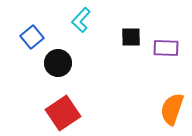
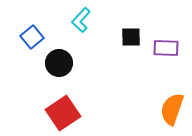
black circle: moved 1 px right
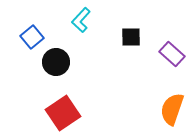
purple rectangle: moved 6 px right, 6 px down; rotated 40 degrees clockwise
black circle: moved 3 px left, 1 px up
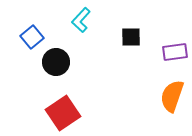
purple rectangle: moved 3 px right, 2 px up; rotated 50 degrees counterclockwise
orange semicircle: moved 13 px up
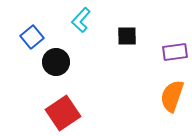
black square: moved 4 px left, 1 px up
